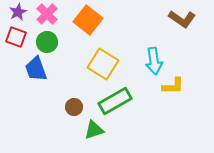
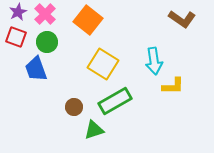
pink cross: moved 2 px left
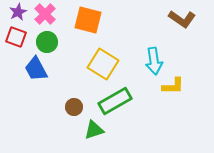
orange square: rotated 24 degrees counterclockwise
blue trapezoid: rotated 8 degrees counterclockwise
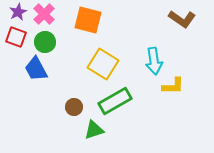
pink cross: moved 1 px left
green circle: moved 2 px left
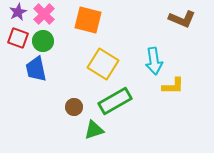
brown L-shape: rotated 12 degrees counterclockwise
red square: moved 2 px right, 1 px down
green circle: moved 2 px left, 1 px up
blue trapezoid: rotated 16 degrees clockwise
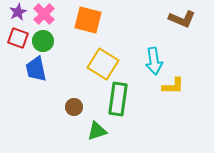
green rectangle: moved 3 px right, 2 px up; rotated 52 degrees counterclockwise
green triangle: moved 3 px right, 1 px down
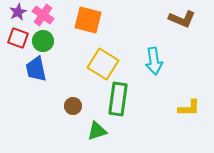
pink cross: moved 1 px left, 1 px down; rotated 10 degrees counterclockwise
yellow L-shape: moved 16 px right, 22 px down
brown circle: moved 1 px left, 1 px up
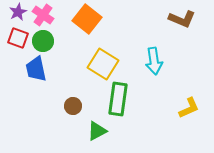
orange square: moved 1 px left, 1 px up; rotated 24 degrees clockwise
yellow L-shape: rotated 25 degrees counterclockwise
green triangle: rotated 10 degrees counterclockwise
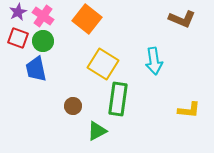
pink cross: moved 1 px down
yellow L-shape: moved 2 px down; rotated 30 degrees clockwise
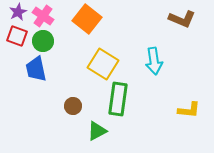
red square: moved 1 px left, 2 px up
